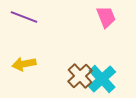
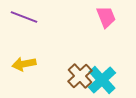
cyan cross: moved 1 px down
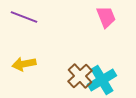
cyan cross: rotated 12 degrees clockwise
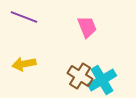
pink trapezoid: moved 19 px left, 10 px down
brown cross: rotated 15 degrees counterclockwise
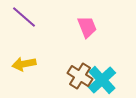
purple line: rotated 20 degrees clockwise
cyan cross: rotated 12 degrees counterclockwise
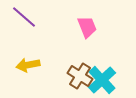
yellow arrow: moved 4 px right, 1 px down
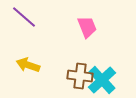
yellow arrow: rotated 30 degrees clockwise
brown cross: rotated 25 degrees counterclockwise
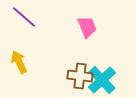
yellow arrow: moved 9 px left, 3 px up; rotated 45 degrees clockwise
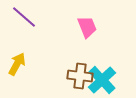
yellow arrow: moved 2 px left, 2 px down; rotated 55 degrees clockwise
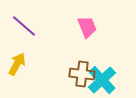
purple line: moved 9 px down
brown cross: moved 2 px right, 2 px up
